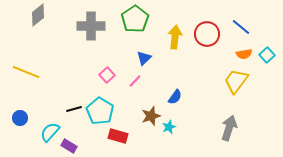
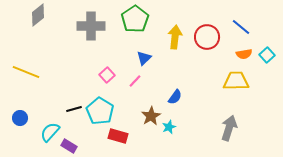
red circle: moved 3 px down
yellow trapezoid: rotated 52 degrees clockwise
brown star: rotated 12 degrees counterclockwise
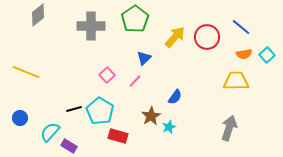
yellow arrow: rotated 35 degrees clockwise
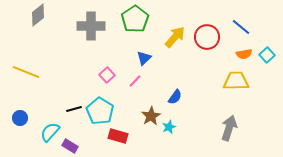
purple rectangle: moved 1 px right
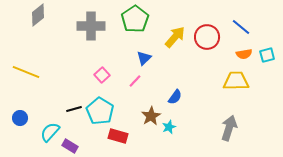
cyan square: rotated 28 degrees clockwise
pink square: moved 5 px left
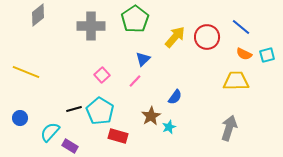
orange semicircle: rotated 35 degrees clockwise
blue triangle: moved 1 px left, 1 px down
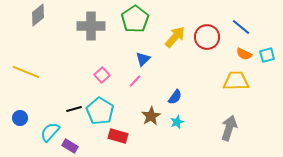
cyan star: moved 8 px right, 5 px up
